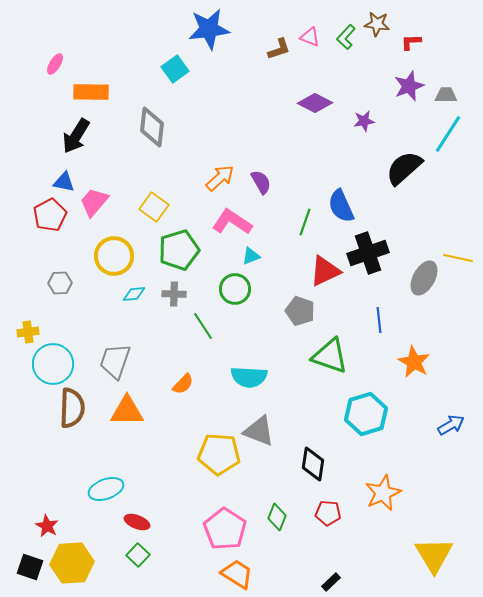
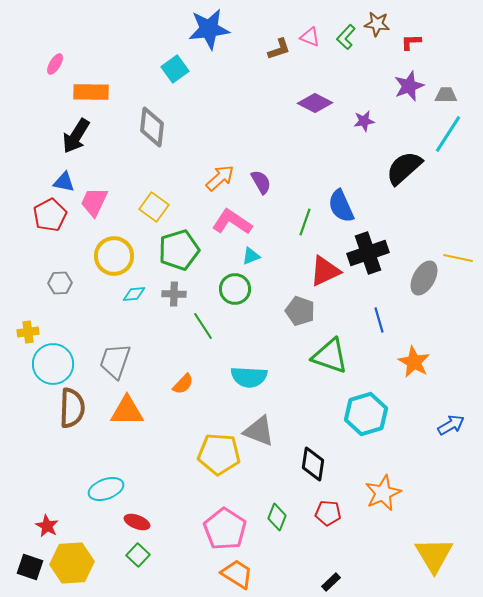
pink trapezoid at (94, 202): rotated 16 degrees counterclockwise
blue line at (379, 320): rotated 10 degrees counterclockwise
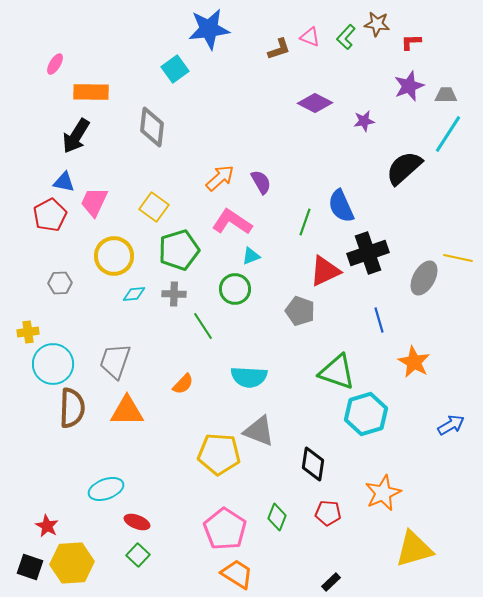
green triangle at (330, 356): moved 7 px right, 16 px down
yellow triangle at (434, 555): moved 20 px left, 6 px up; rotated 45 degrees clockwise
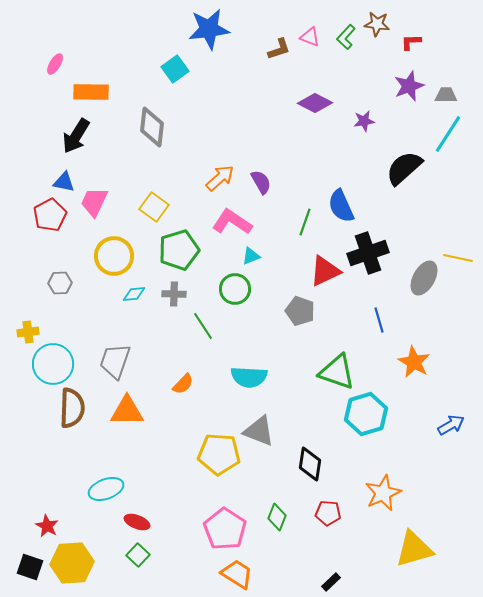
black diamond at (313, 464): moved 3 px left
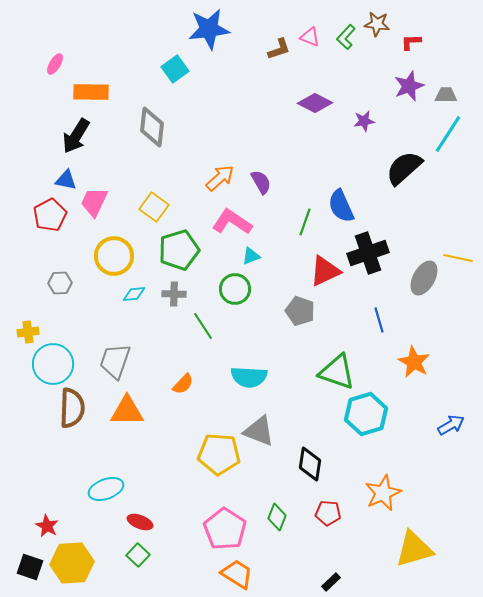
blue triangle at (64, 182): moved 2 px right, 2 px up
red ellipse at (137, 522): moved 3 px right
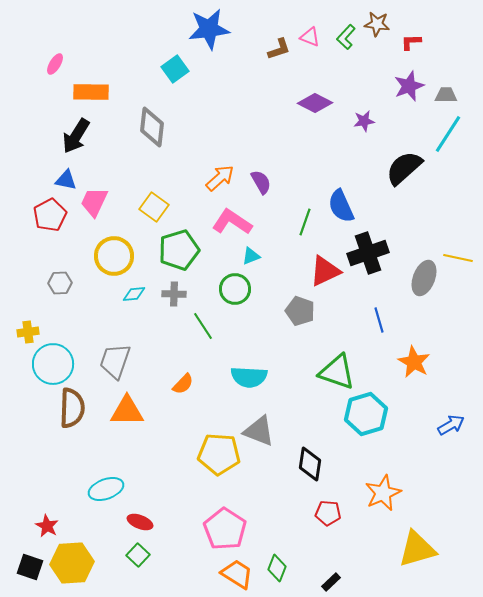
gray ellipse at (424, 278): rotated 8 degrees counterclockwise
green diamond at (277, 517): moved 51 px down
yellow triangle at (414, 549): moved 3 px right
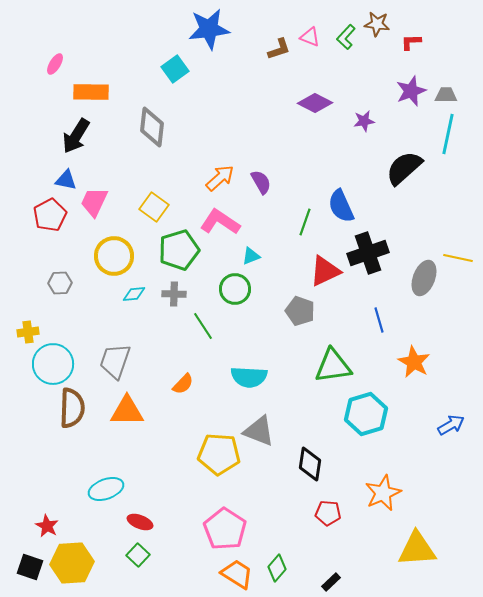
purple star at (409, 86): moved 2 px right, 5 px down
cyan line at (448, 134): rotated 21 degrees counterclockwise
pink L-shape at (232, 222): moved 12 px left
green triangle at (337, 372): moved 4 px left, 6 px up; rotated 27 degrees counterclockwise
yellow triangle at (417, 549): rotated 12 degrees clockwise
green diamond at (277, 568): rotated 20 degrees clockwise
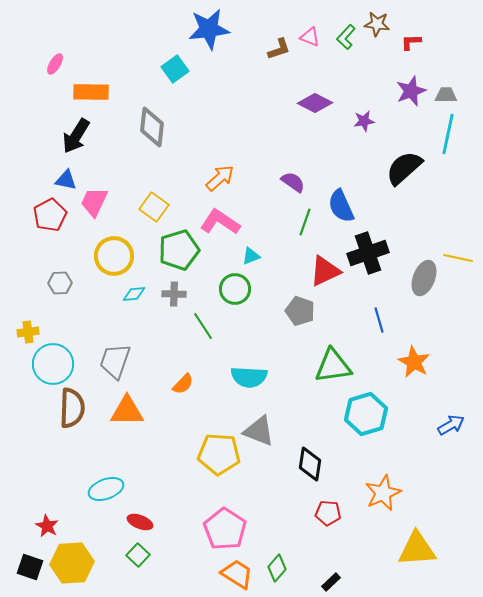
purple semicircle at (261, 182): moved 32 px right; rotated 25 degrees counterclockwise
